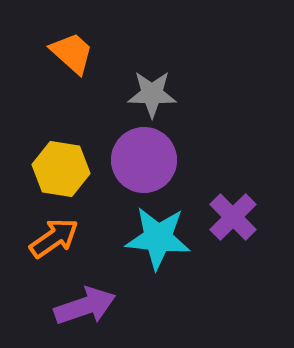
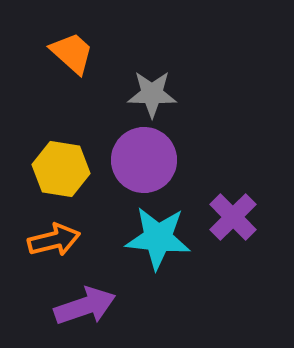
orange arrow: moved 2 px down; rotated 21 degrees clockwise
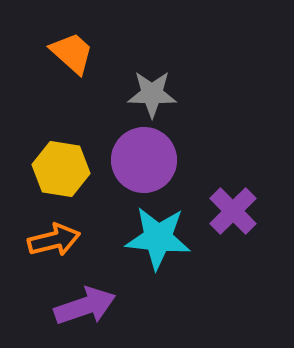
purple cross: moved 6 px up
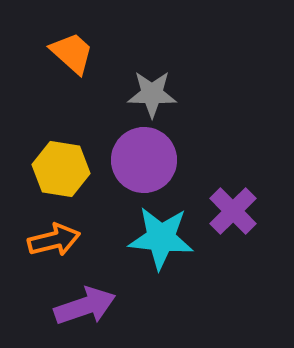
cyan star: moved 3 px right
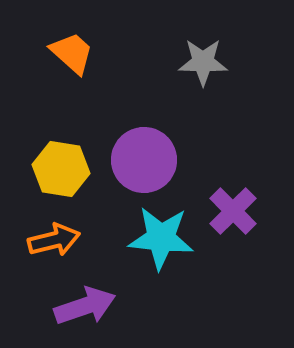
gray star: moved 51 px right, 32 px up
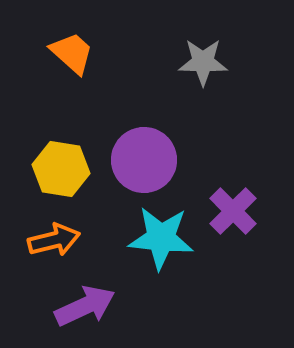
purple arrow: rotated 6 degrees counterclockwise
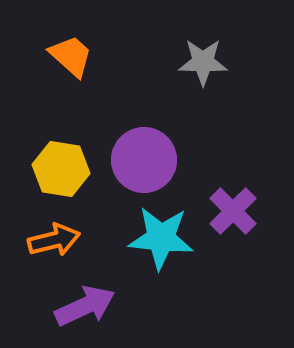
orange trapezoid: moved 1 px left, 3 px down
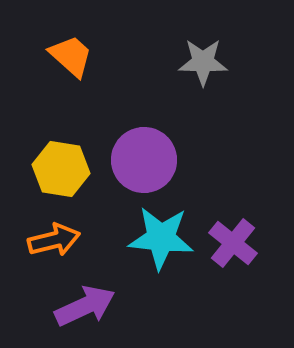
purple cross: moved 32 px down; rotated 6 degrees counterclockwise
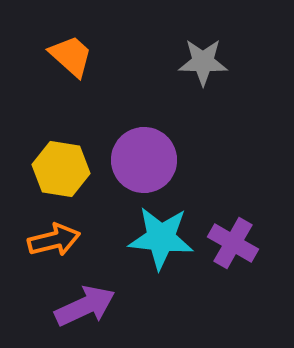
purple cross: rotated 9 degrees counterclockwise
